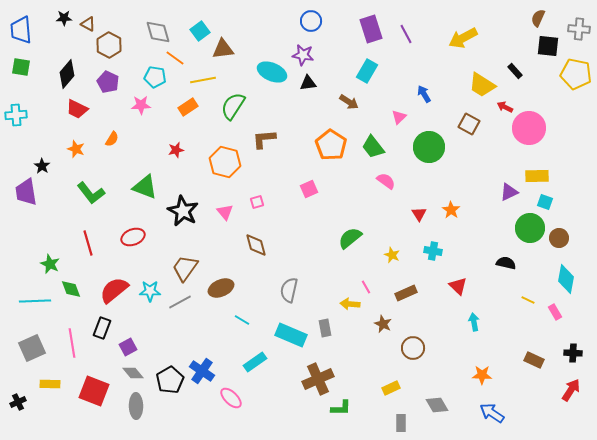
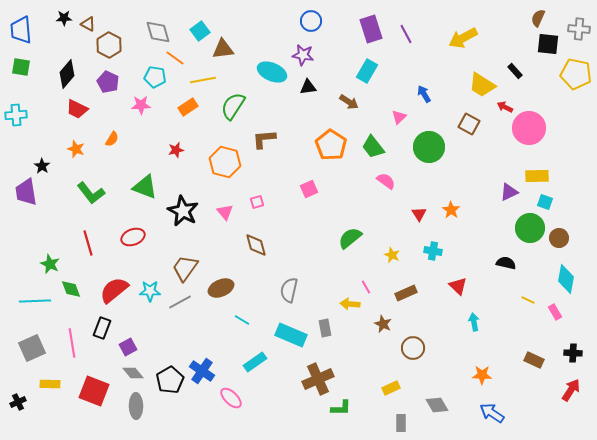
black square at (548, 46): moved 2 px up
black triangle at (308, 83): moved 4 px down
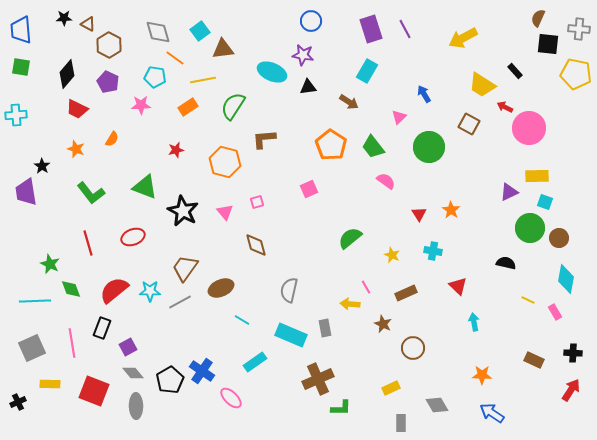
purple line at (406, 34): moved 1 px left, 5 px up
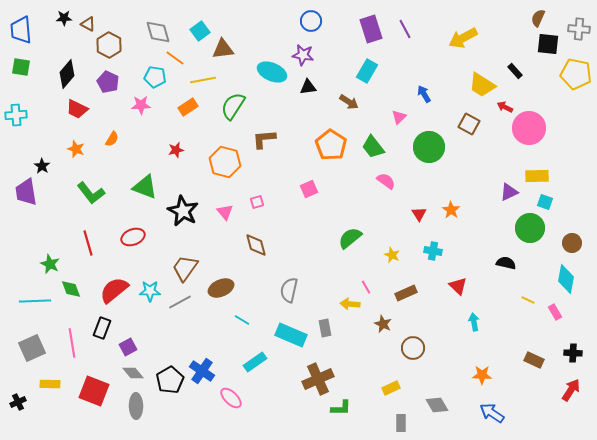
brown circle at (559, 238): moved 13 px right, 5 px down
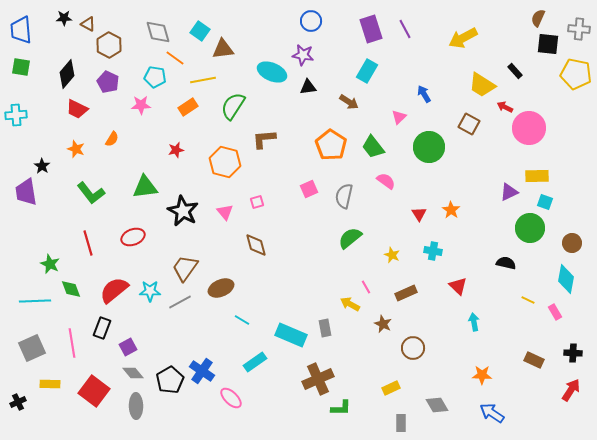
cyan square at (200, 31): rotated 18 degrees counterclockwise
green triangle at (145, 187): rotated 28 degrees counterclockwise
gray semicircle at (289, 290): moved 55 px right, 94 px up
yellow arrow at (350, 304): rotated 24 degrees clockwise
red square at (94, 391): rotated 16 degrees clockwise
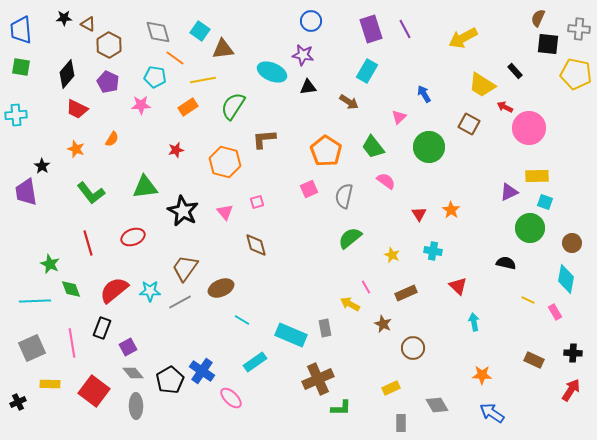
orange pentagon at (331, 145): moved 5 px left, 6 px down
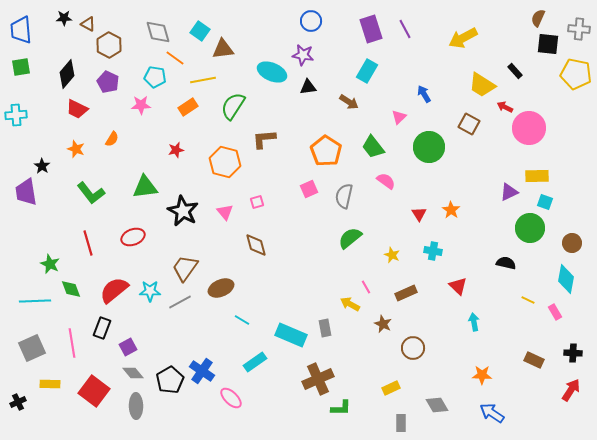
green square at (21, 67): rotated 18 degrees counterclockwise
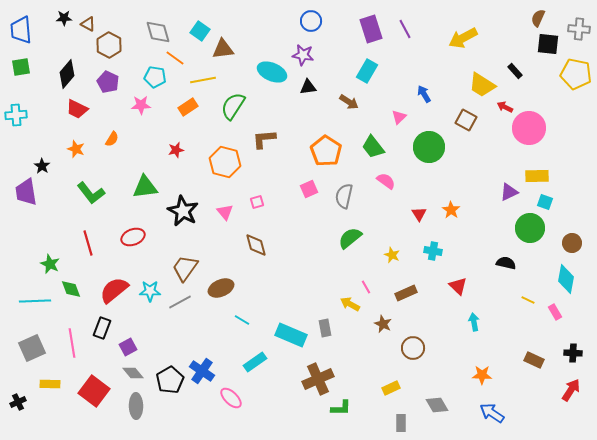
brown square at (469, 124): moved 3 px left, 4 px up
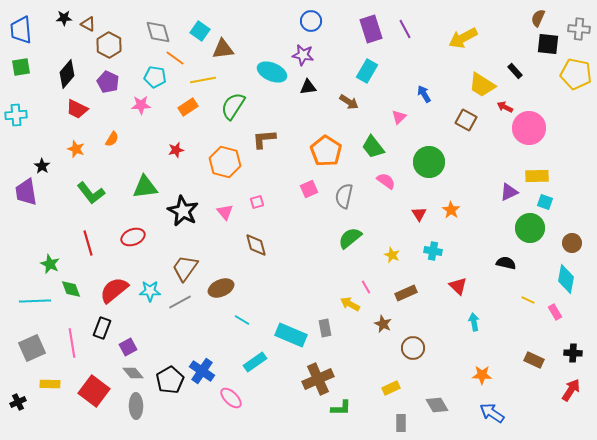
green circle at (429, 147): moved 15 px down
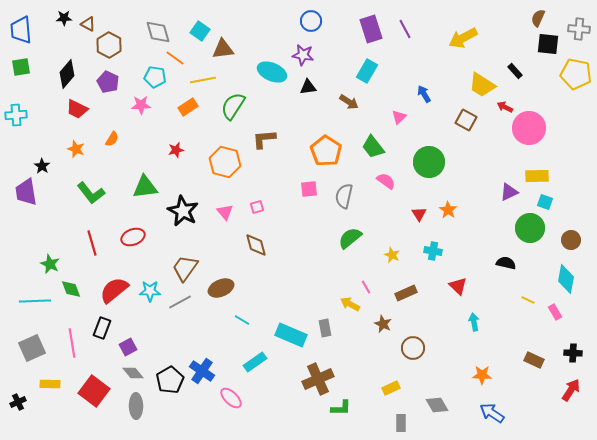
pink square at (309, 189): rotated 18 degrees clockwise
pink square at (257, 202): moved 5 px down
orange star at (451, 210): moved 3 px left
red line at (88, 243): moved 4 px right
brown circle at (572, 243): moved 1 px left, 3 px up
